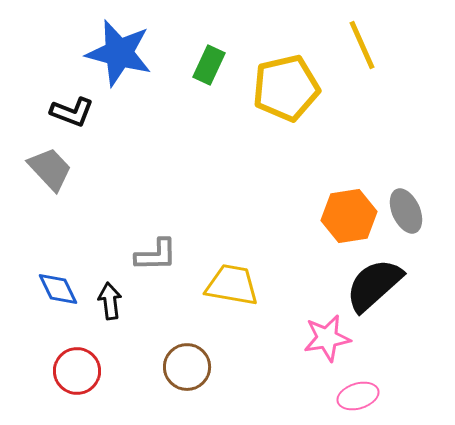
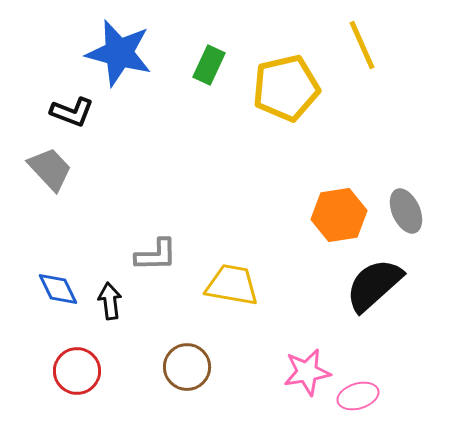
orange hexagon: moved 10 px left, 1 px up
pink star: moved 20 px left, 34 px down
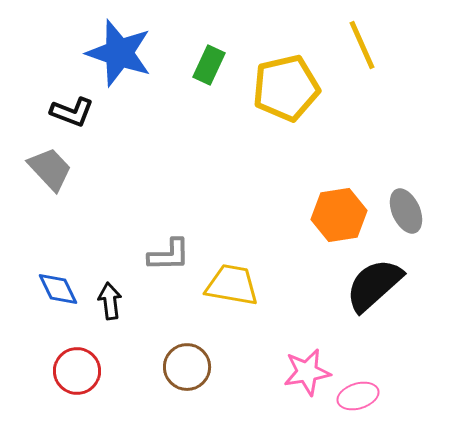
blue star: rotated 4 degrees clockwise
gray L-shape: moved 13 px right
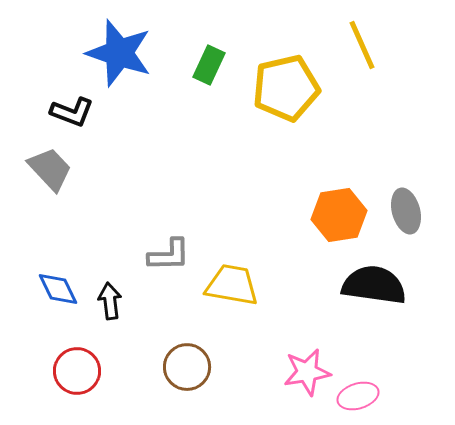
gray ellipse: rotated 9 degrees clockwise
black semicircle: rotated 50 degrees clockwise
